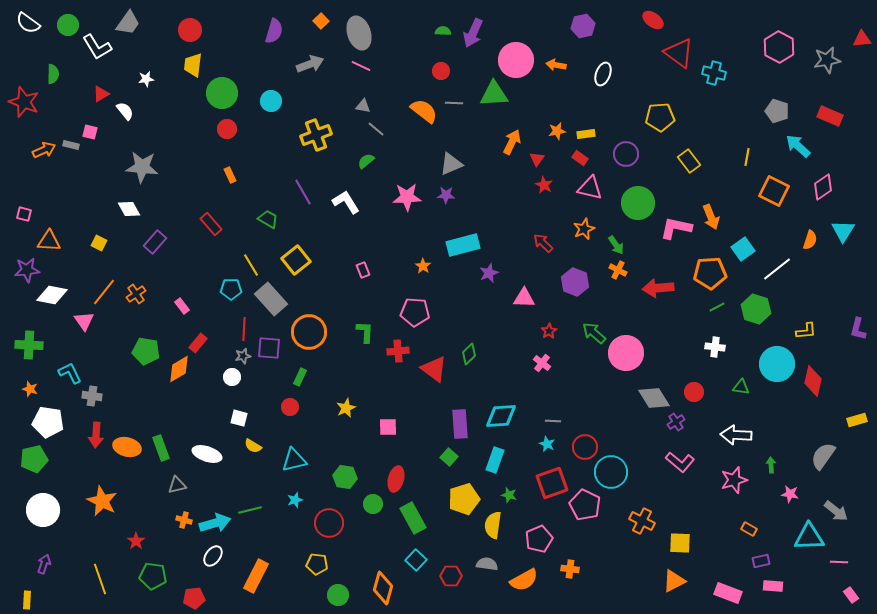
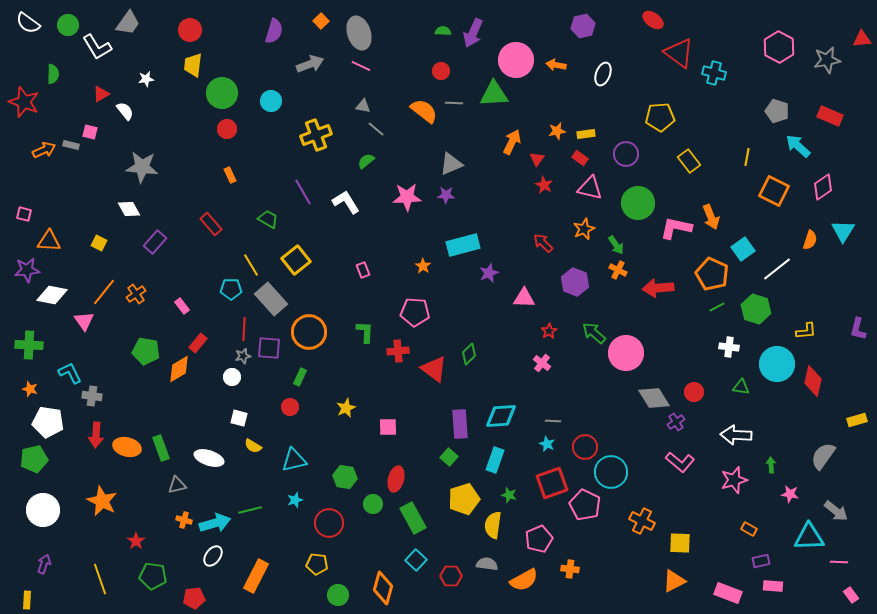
orange pentagon at (710, 273): moved 2 px right, 1 px down; rotated 28 degrees clockwise
white cross at (715, 347): moved 14 px right
white ellipse at (207, 454): moved 2 px right, 4 px down
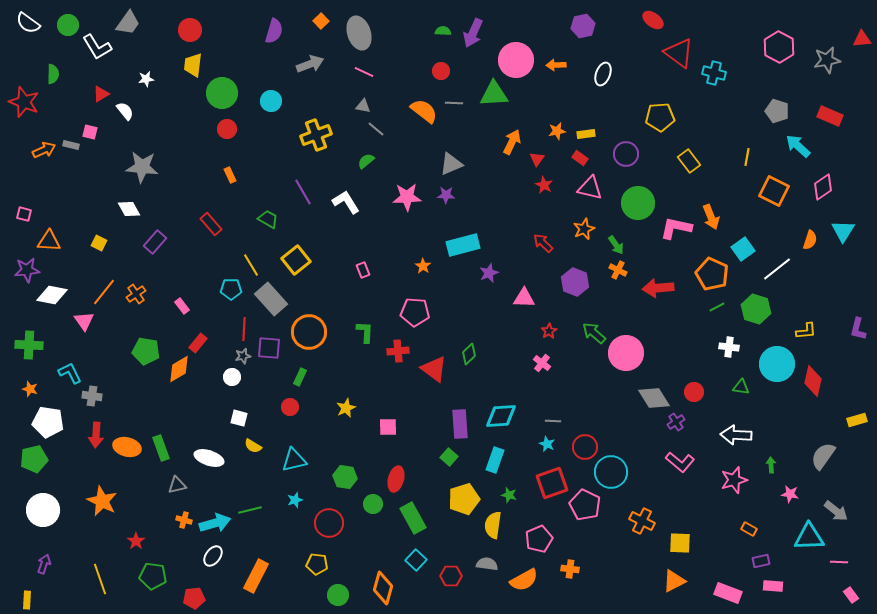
orange arrow at (556, 65): rotated 12 degrees counterclockwise
pink line at (361, 66): moved 3 px right, 6 px down
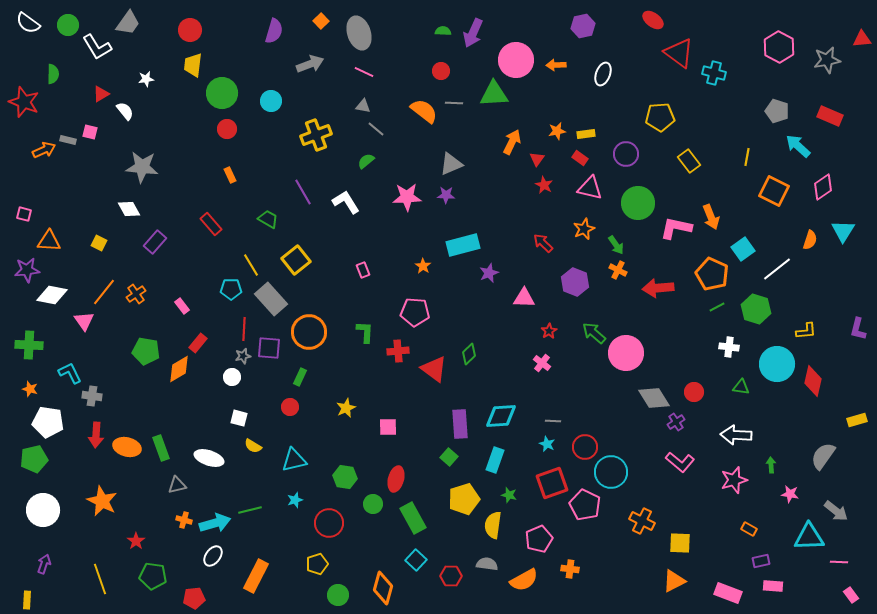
gray rectangle at (71, 145): moved 3 px left, 5 px up
yellow pentagon at (317, 564): rotated 25 degrees counterclockwise
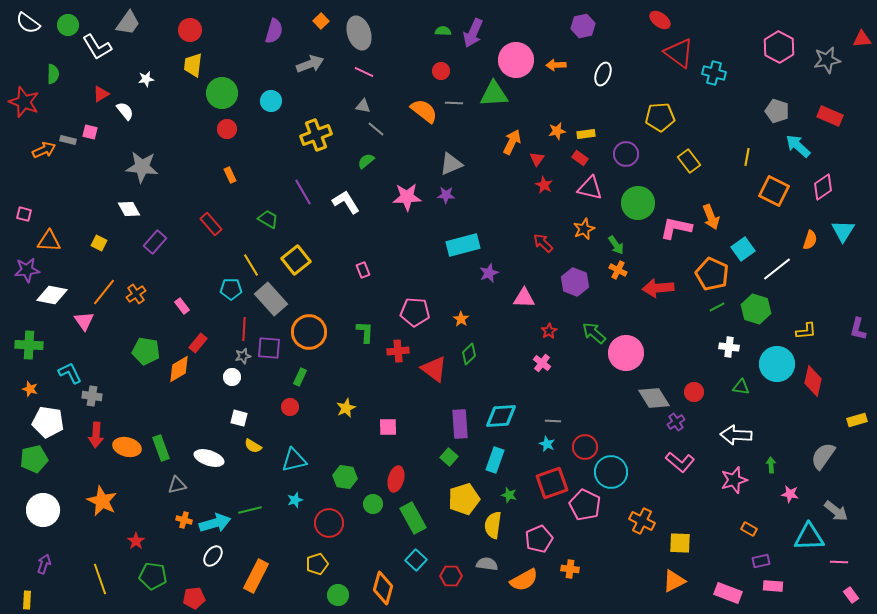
red ellipse at (653, 20): moved 7 px right
orange star at (423, 266): moved 38 px right, 53 px down
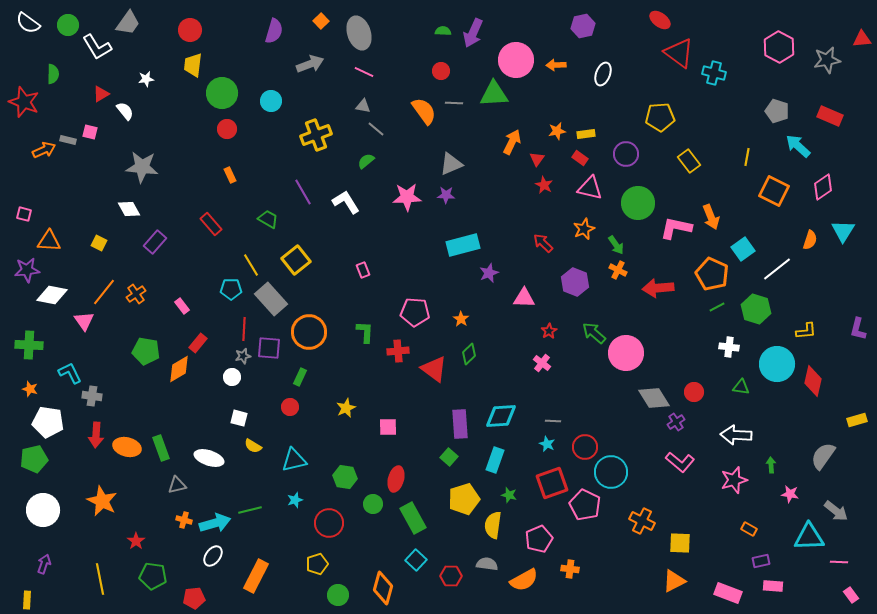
orange semicircle at (424, 111): rotated 16 degrees clockwise
yellow line at (100, 579): rotated 8 degrees clockwise
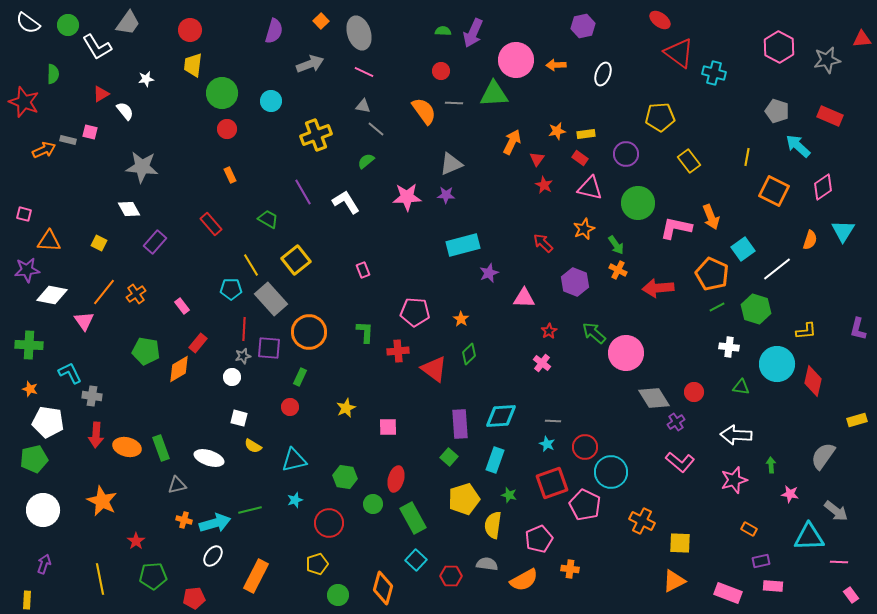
green pentagon at (153, 576): rotated 12 degrees counterclockwise
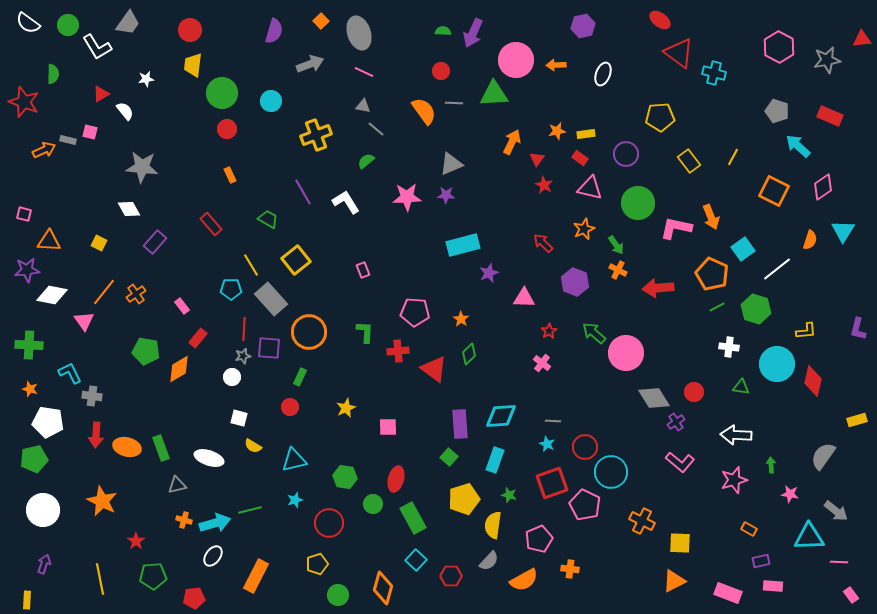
yellow line at (747, 157): moved 14 px left; rotated 18 degrees clockwise
red rectangle at (198, 343): moved 5 px up
gray semicircle at (487, 564): moved 2 px right, 3 px up; rotated 125 degrees clockwise
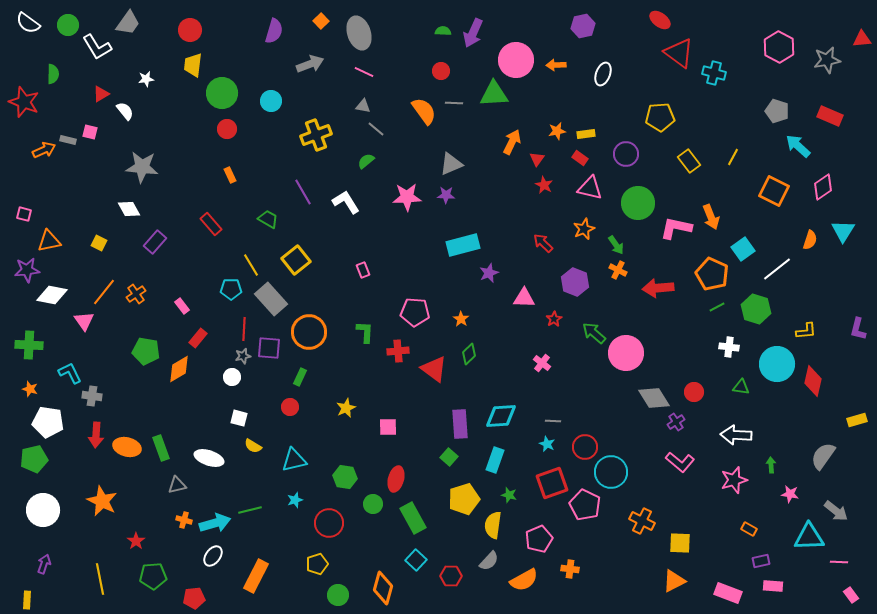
orange triangle at (49, 241): rotated 15 degrees counterclockwise
red star at (549, 331): moved 5 px right, 12 px up
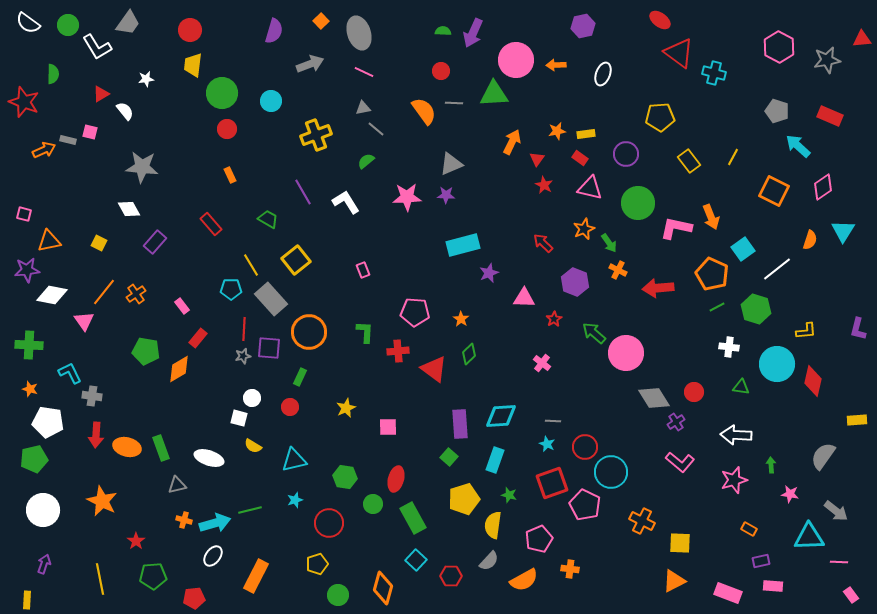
gray triangle at (363, 106): moved 2 px down; rotated 21 degrees counterclockwise
green arrow at (616, 245): moved 7 px left, 2 px up
white circle at (232, 377): moved 20 px right, 21 px down
yellow rectangle at (857, 420): rotated 12 degrees clockwise
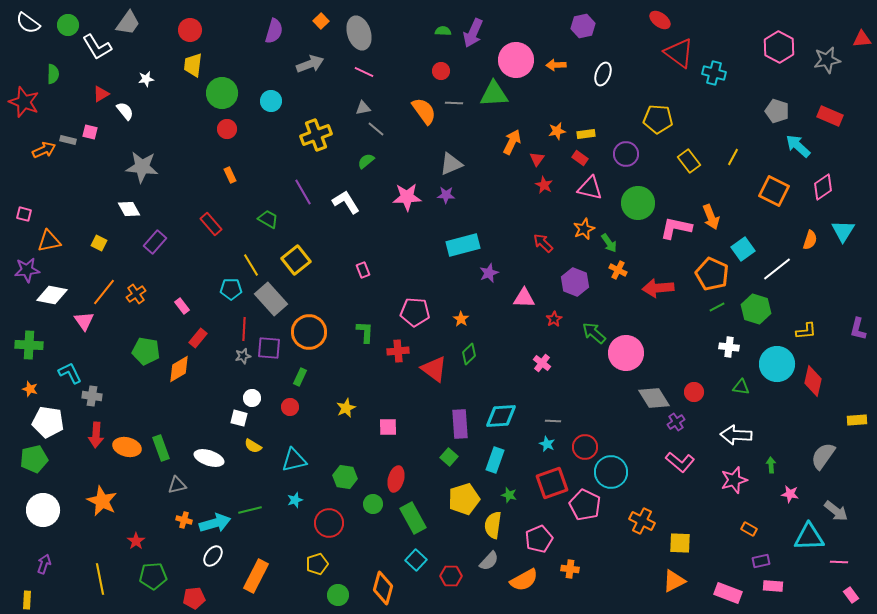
yellow pentagon at (660, 117): moved 2 px left, 2 px down; rotated 8 degrees clockwise
